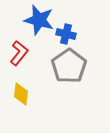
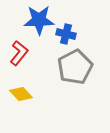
blue star: rotated 16 degrees counterclockwise
gray pentagon: moved 6 px right, 1 px down; rotated 8 degrees clockwise
yellow diamond: rotated 50 degrees counterclockwise
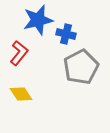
blue star: moved 1 px left; rotated 12 degrees counterclockwise
gray pentagon: moved 6 px right
yellow diamond: rotated 10 degrees clockwise
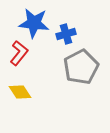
blue star: moved 4 px left, 3 px down; rotated 20 degrees clockwise
blue cross: rotated 30 degrees counterclockwise
yellow diamond: moved 1 px left, 2 px up
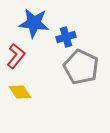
blue cross: moved 3 px down
red L-shape: moved 3 px left, 3 px down
gray pentagon: rotated 20 degrees counterclockwise
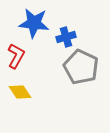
red L-shape: rotated 10 degrees counterclockwise
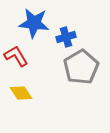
red L-shape: rotated 60 degrees counterclockwise
gray pentagon: rotated 16 degrees clockwise
yellow diamond: moved 1 px right, 1 px down
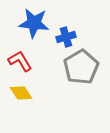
red L-shape: moved 4 px right, 5 px down
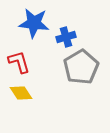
red L-shape: moved 1 px left, 1 px down; rotated 15 degrees clockwise
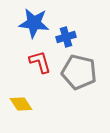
red L-shape: moved 21 px right
gray pentagon: moved 2 px left, 5 px down; rotated 28 degrees counterclockwise
yellow diamond: moved 11 px down
